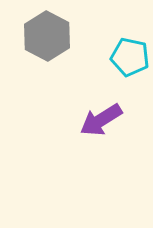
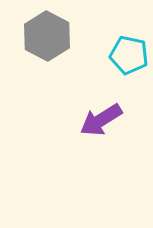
cyan pentagon: moved 1 px left, 2 px up
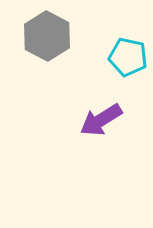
cyan pentagon: moved 1 px left, 2 px down
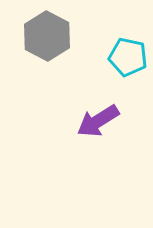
purple arrow: moved 3 px left, 1 px down
